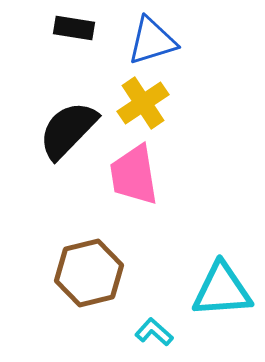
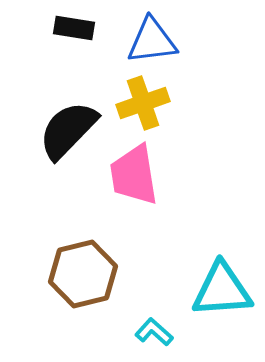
blue triangle: rotated 10 degrees clockwise
yellow cross: rotated 15 degrees clockwise
brown hexagon: moved 6 px left, 1 px down
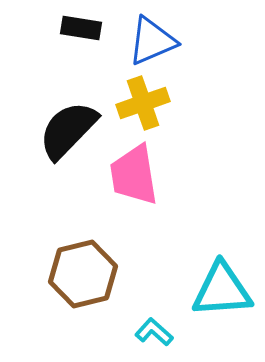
black rectangle: moved 7 px right
blue triangle: rotated 16 degrees counterclockwise
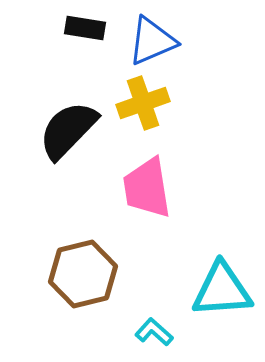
black rectangle: moved 4 px right
pink trapezoid: moved 13 px right, 13 px down
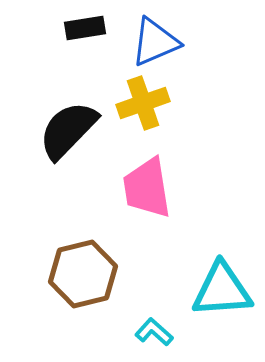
black rectangle: rotated 18 degrees counterclockwise
blue triangle: moved 3 px right, 1 px down
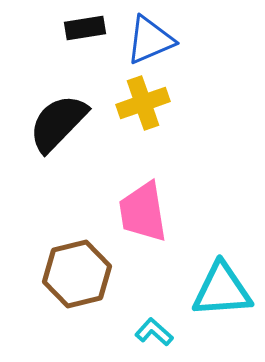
blue triangle: moved 5 px left, 2 px up
black semicircle: moved 10 px left, 7 px up
pink trapezoid: moved 4 px left, 24 px down
brown hexagon: moved 6 px left
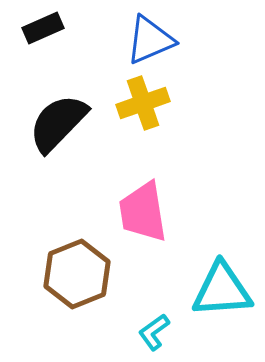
black rectangle: moved 42 px left; rotated 15 degrees counterclockwise
brown hexagon: rotated 8 degrees counterclockwise
cyan L-shape: rotated 78 degrees counterclockwise
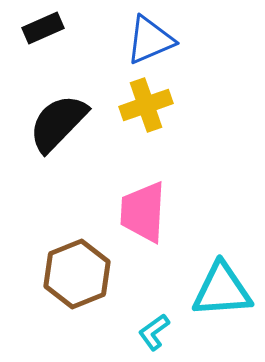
yellow cross: moved 3 px right, 2 px down
pink trapezoid: rotated 12 degrees clockwise
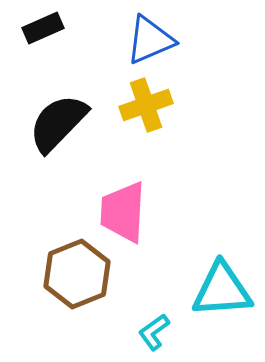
pink trapezoid: moved 20 px left
